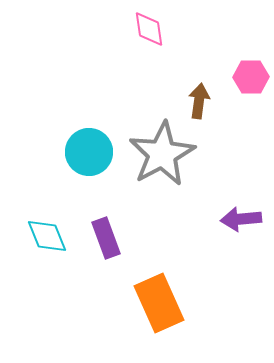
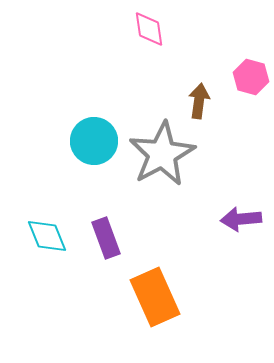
pink hexagon: rotated 16 degrees clockwise
cyan circle: moved 5 px right, 11 px up
orange rectangle: moved 4 px left, 6 px up
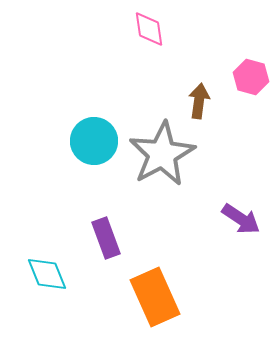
purple arrow: rotated 141 degrees counterclockwise
cyan diamond: moved 38 px down
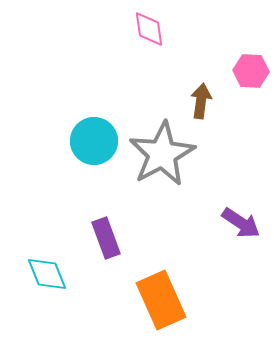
pink hexagon: moved 6 px up; rotated 12 degrees counterclockwise
brown arrow: moved 2 px right
purple arrow: moved 4 px down
orange rectangle: moved 6 px right, 3 px down
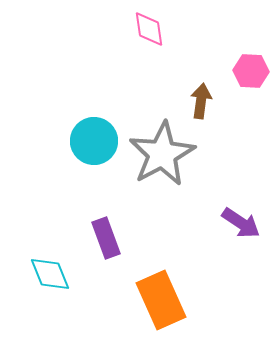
cyan diamond: moved 3 px right
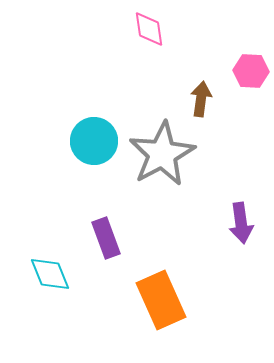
brown arrow: moved 2 px up
purple arrow: rotated 48 degrees clockwise
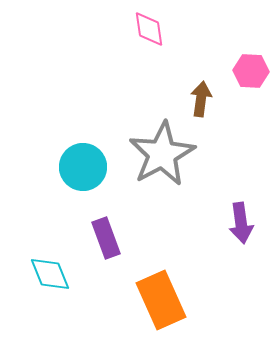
cyan circle: moved 11 px left, 26 px down
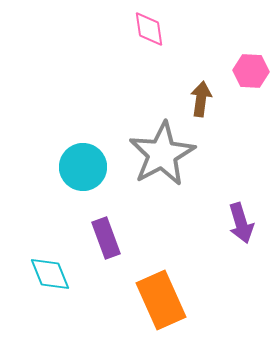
purple arrow: rotated 9 degrees counterclockwise
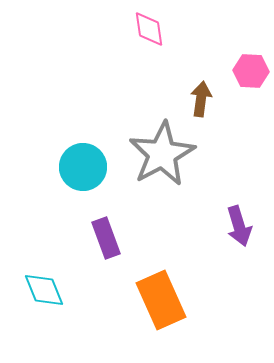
purple arrow: moved 2 px left, 3 px down
cyan diamond: moved 6 px left, 16 px down
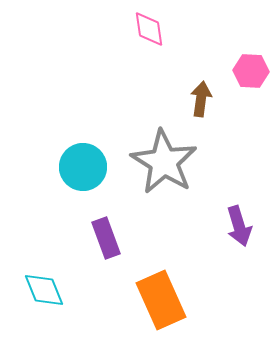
gray star: moved 2 px right, 8 px down; rotated 12 degrees counterclockwise
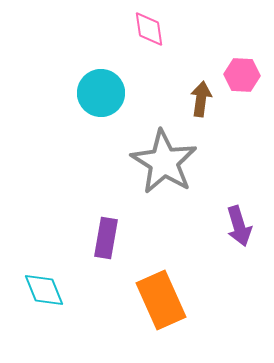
pink hexagon: moved 9 px left, 4 px down
cyan circle: moved 18 px right, 74 px up
purple rectangle: rotated 30 degrees clockwise
